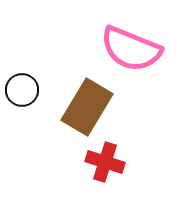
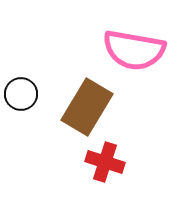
pink semicircle: moved 3 px right, 1 px down; rotated 12 degrees counterclockwise
black circle: moved 1 px left, 4 px down
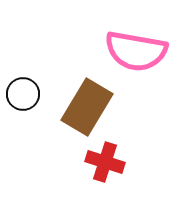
pink semicircle: moved 2 px right, 1 px down
black circle: moved 2 px right
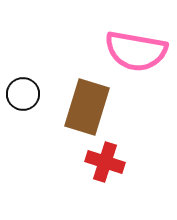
brown rectangle: rotated 14 degrees counterclockwise
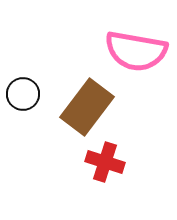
brown rectangle: rotated 20 degrees clockwise
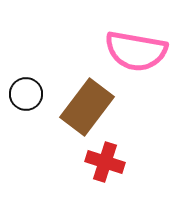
black circle: moved 3 px right
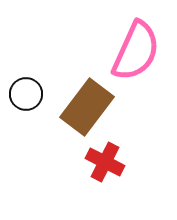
pink semicircle: rotated 76 degrees counterclockwise
red cross: rotated 9 degrees clockwise
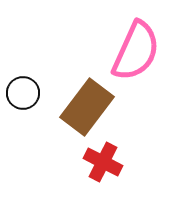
black circle: moved 3 px left, 1 px up
red cross: moved 2 px left
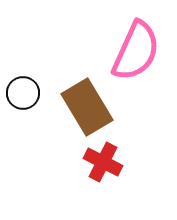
brown rectangle: rotated 68 degrees counterclockwise
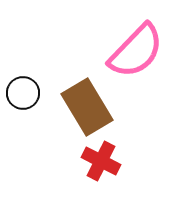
pink semicircle: rotated 20 degrees clockwise
red cross: moved 2 px left, 1 px up
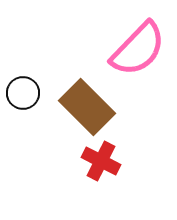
pink semicircle: moved 2 px right, 2 px up
brown rectangle: rotated 14 degrees counterclockwise
